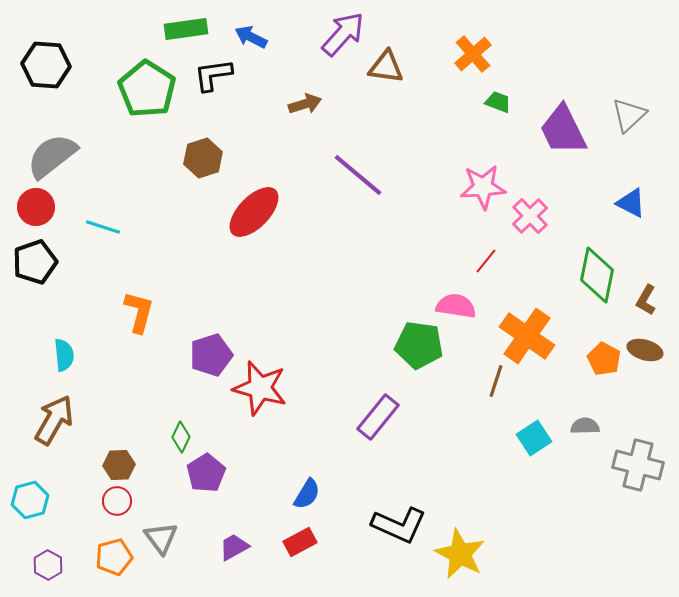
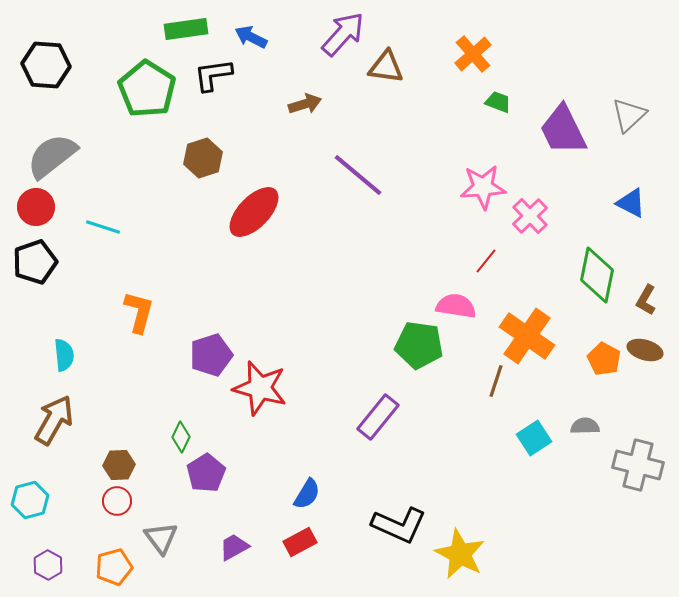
orange pentagon at (114, 557): moved 10 px down
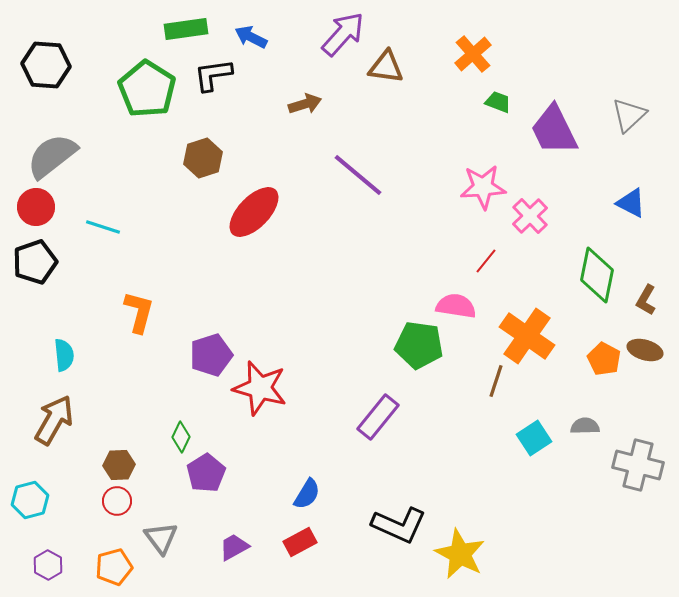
purple trapezoid at (563, 130): moved 9 px left
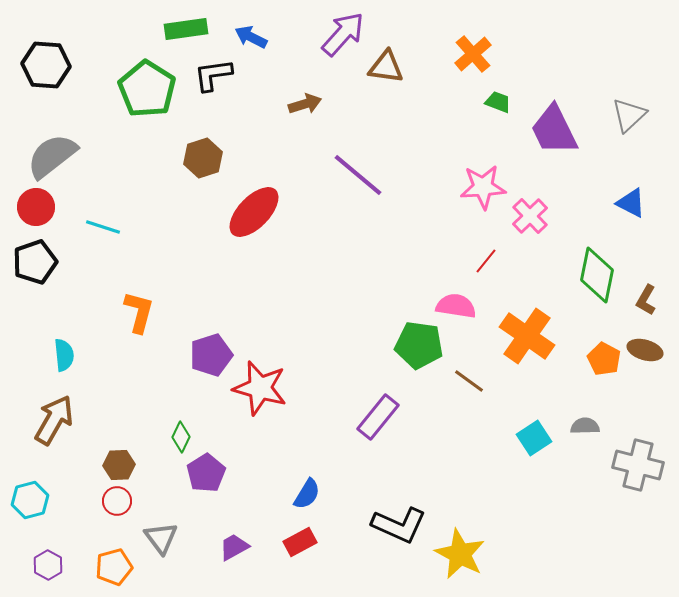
brown line at (496, 381): moved 27 px left; rotated 72 degrees counterclockwise
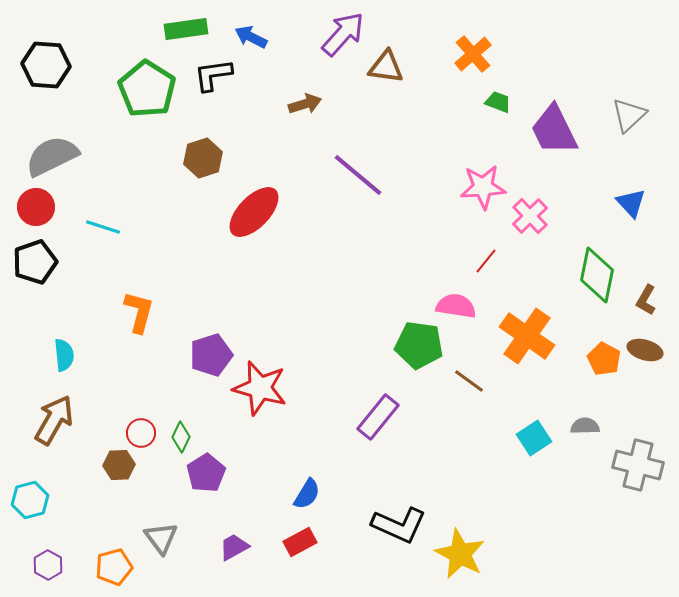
gray semicircle at (52, 156): rotated 12 degrees clockwise
blue triangle at (631, 203): rotated 20 degrees clockwise
red circle at (117, 501): moved 24 px right, 68 px up
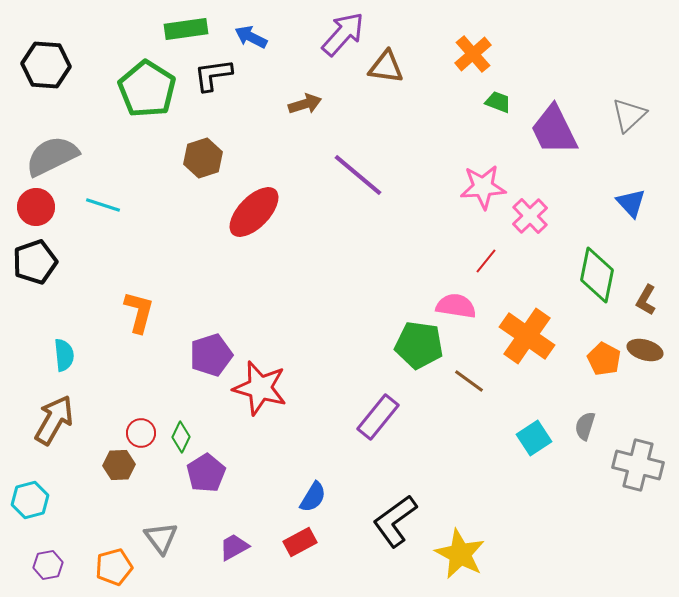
cyan line at (103, 227): moved 22 px up
gray semicircle at (585, 426): rotated 72 degrees counterclockwise
blue semicircle at (307, 494): moved 6 px right, 3 px down
black L-shape at (399, 525): moved 4 px left, 4 px up; rotated 120 degrees clockwise
purple hexagon at (48, 565): rotated 20 degrees clockwise
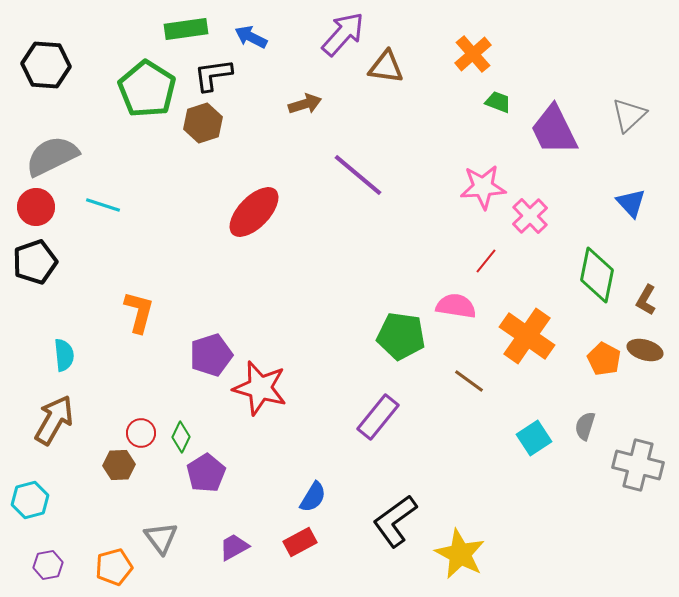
brown hexagon at (203, 158): moved 35 px up
green pentagon at (419, 345): moved 18 px left, 9 px up
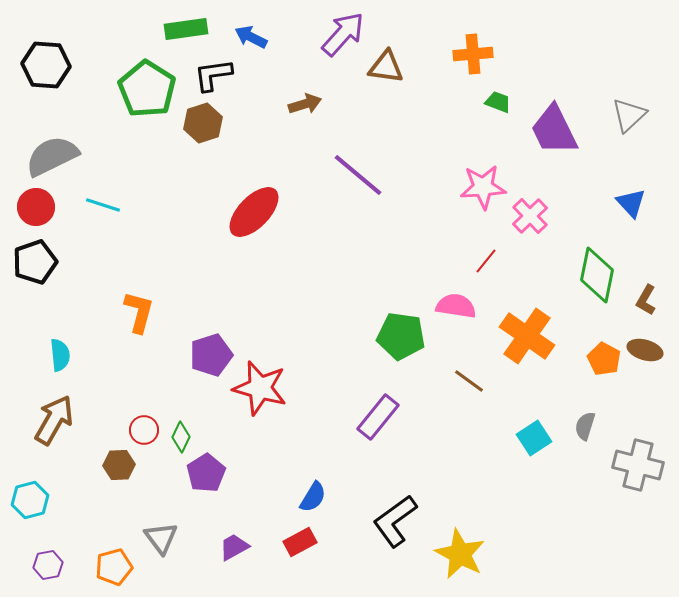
orange cross at (473, 54): rotated 36 degrees clockwise
cyan semicircle at (64, 355): moved 4 px left
red circle at (141, 433): moved 3 px right, 3 px up
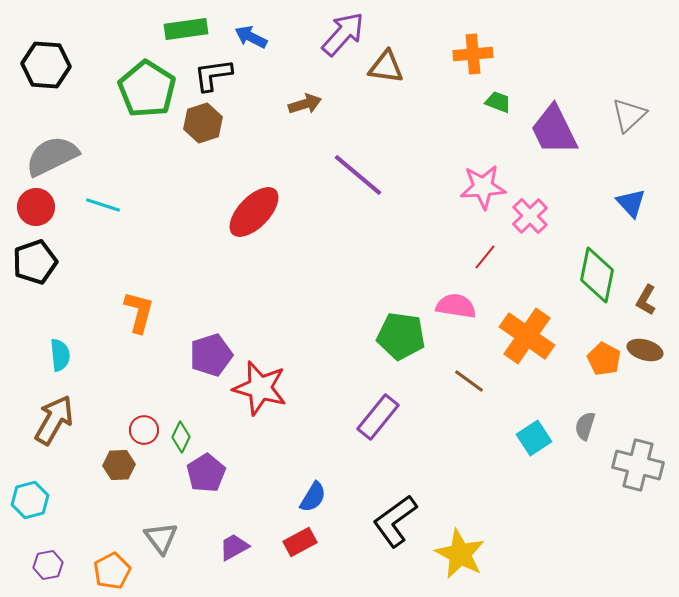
red line at (486, 261): moved 1 px left, 4 px up
orange pentagon at (114, 567): moved 2 px left, 4 px down; rotated 12 degrees counterclockwise
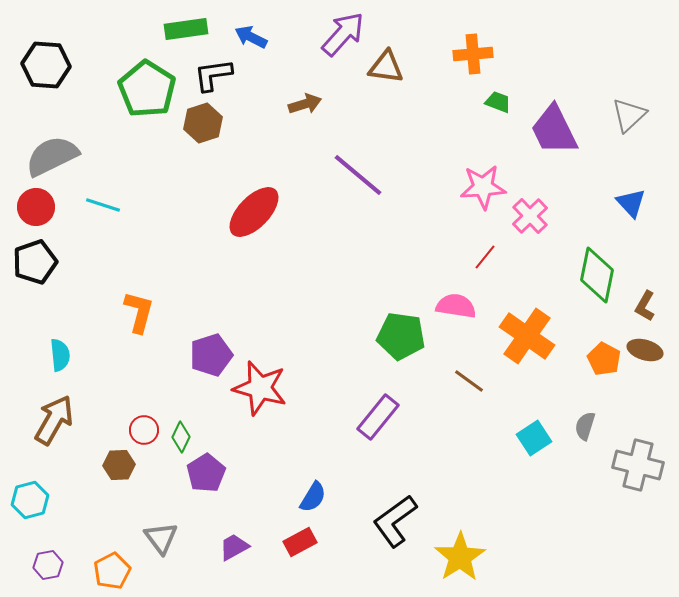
brown L-shape at (646, 300): moved 1 px left, 6 px down
yellow star at (460, 554): moved 3 px down; rotated 12 degrees clockwise
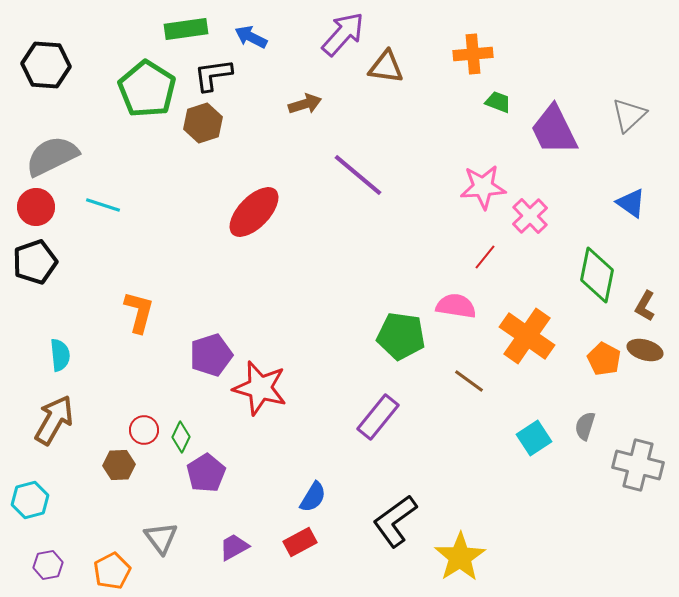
blue triangle at (631, 203): rotated 12 degrees counterclockwise
